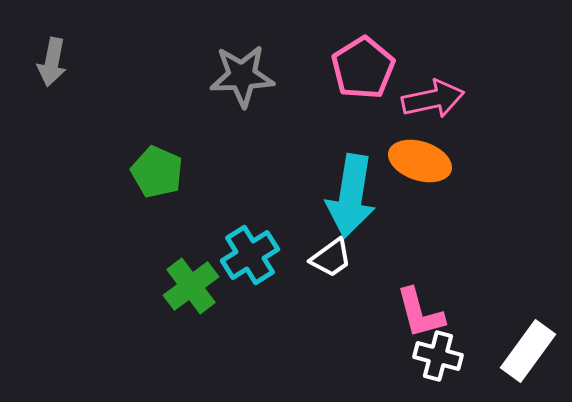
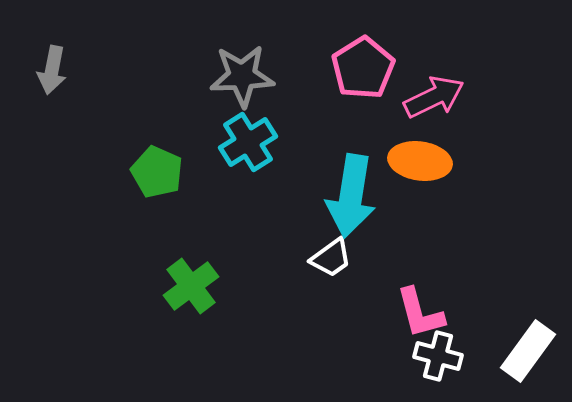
gray arrow: moved 8 px down
pink arrow: moved 1 px right, 2 px up; rotated 14 degrees counterclockwise
orange ellipse: rotated 10 degrees counterclockwise
cyan cross: moved 2 px left, 113 px up
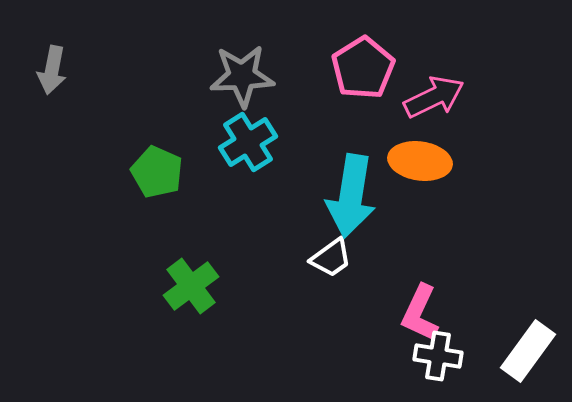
pink L-shape: rotated 40 degrees clockwise
white cross: rotated 6 degrees counterclockwise
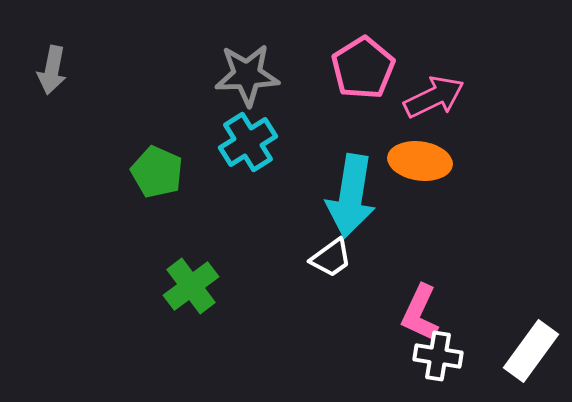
gray star: moved 5 px right, 1 px up
white rectangle: moved 3 px right
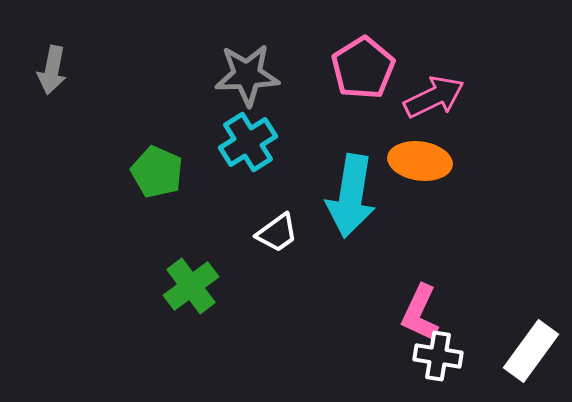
white trapezoid: moved 54 px left, 25 px up
